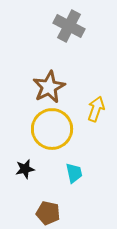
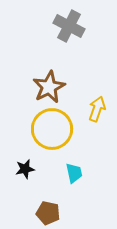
yellow arrow: moved 1 px right
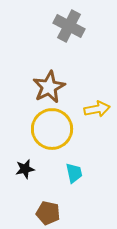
yellow arrow: rotated 60 degrees clockwise
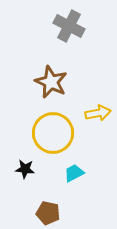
brown star: moved 2 px right, 5 px up; rotated 20 degrees counterclockwise
yellow arrow: moved 1 px right, 4 px down
yellow circle: moved 1 px right, 4 px down
black star: rotated 18 degrees clockwise
cyan trapezoid: rotated 105 degrees counterclockwise
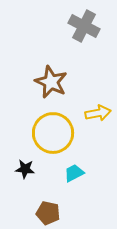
gray cross: moved 15 px right
